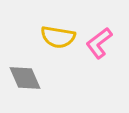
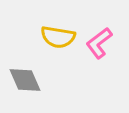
gray diamond: moved 2 px down
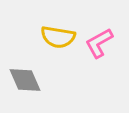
pink L-shape: rotated 8 degrees clockwise
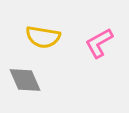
yellow semicircle: moved 15 px left
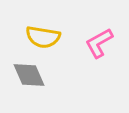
gray diamond: moved 4 px right, 5 px up
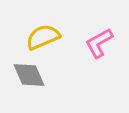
yellow semicircle: rotated 148 degrees clockwise
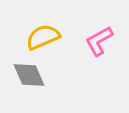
pink L-shape: moved 2 px up
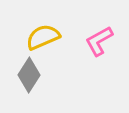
gray diamond: rotated 56 degrees clockwise
